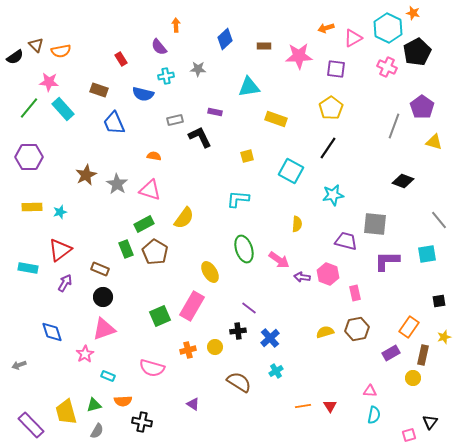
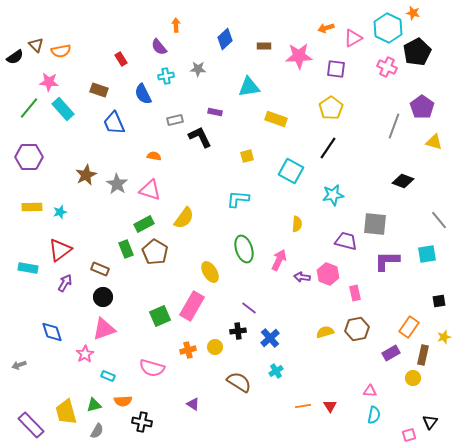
blue semicircle at (143, 94): rotated 50 degrees clockwise
pink arrow at (279, 260): rotated 100 degrees counterclockwise
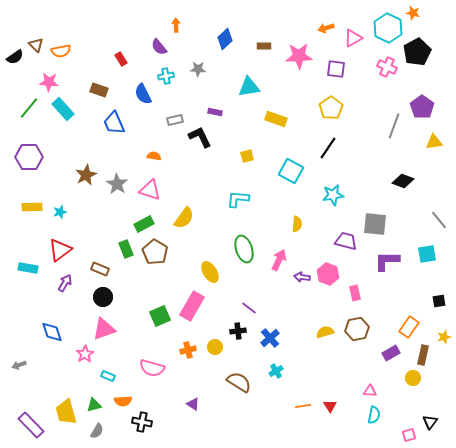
yellow triangle at (434, 142): rotated 24 degrees counterclockwise
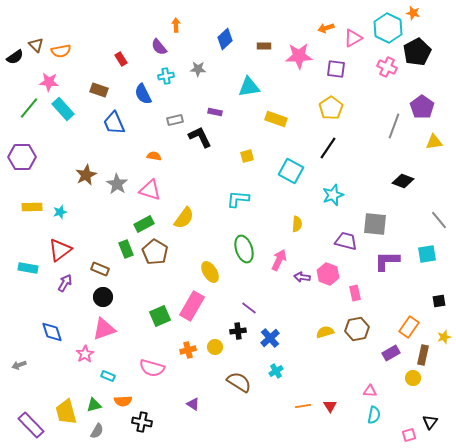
purple hexagon at (29, 157): moved 7 px left
cyan star at (333, 195): rotated 10 degrees counterclockwise
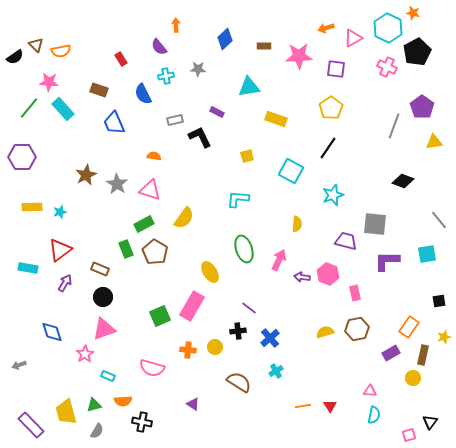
purple rectangle at (215, 112): moved 2 px right; rotated 16 degrees clockwise
orange cross at (188, 350): rotated 21 degrees clockwise
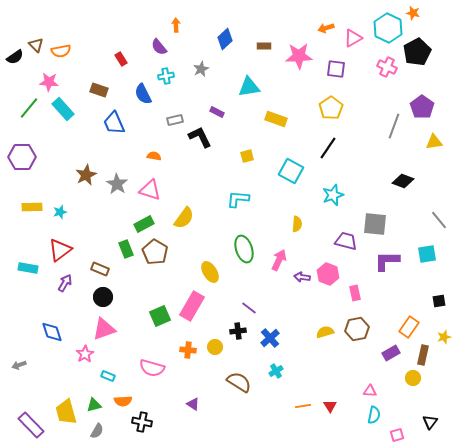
gray star at (198, 69): moved 3 px right; rotated 28 degrees counterclockwise
pink square at (409, 435): moved 12 px left
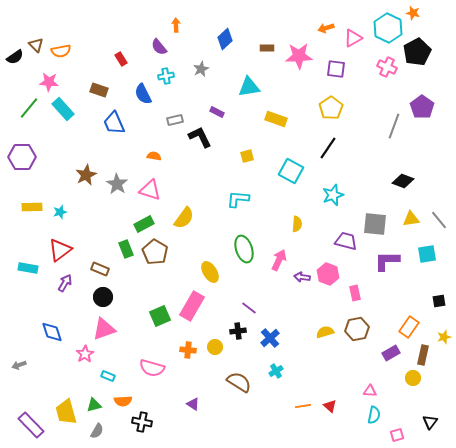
brown rectangle at (264, 46): moved 3 px right, 2 px down
yellow triangle at (434, 142): moved 23 px left, 77 px down
red triangle at (330, 406): rotated 16 degrees counterclockwise
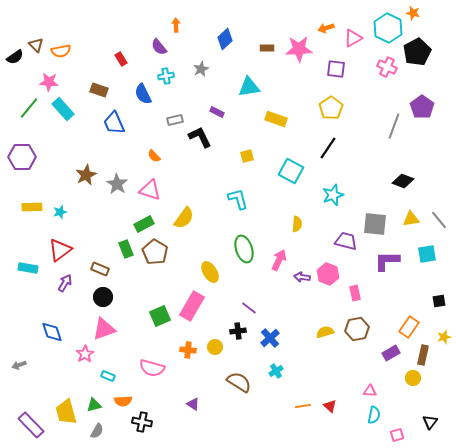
pink star at (299, 56): moved 7 px up
orange semicircle at (154, 156): rotated 144 degrees counterclockwise
cyan L-shape at (238, 199): rotated 70 degrees clockwise
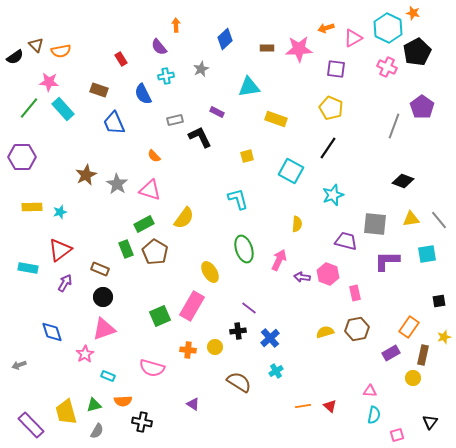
yellow pentagon at (331, 108): rotated 15 degrees counterclockwise
